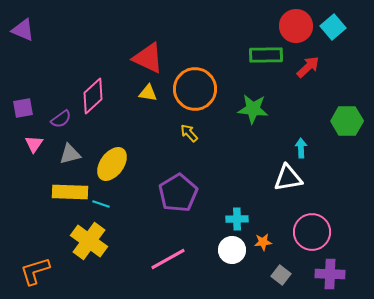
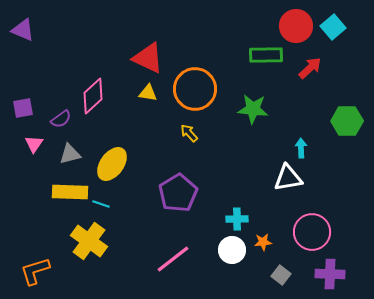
red arrow: moved 2 px right, 1 px down
pink line: moved 5 px right; rotated 9 degrees counterclockwise
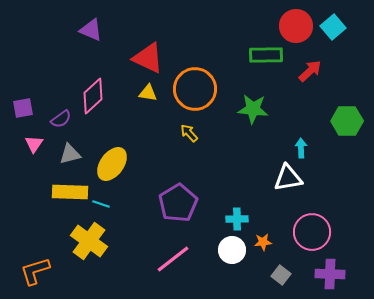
purple triangle: moved 68 px right
red arrow: moved 3 px down
purple pentagon: moved 10 px down
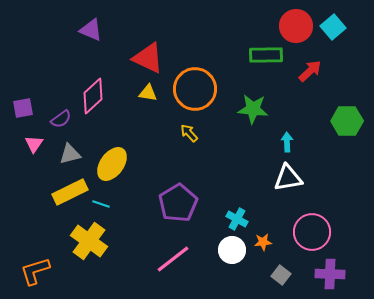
cyan arrow: moved 14 px left, 6 px up
yellow rectangle: rotated 28 degrees counterclockwise
cyan cross: rotated 30 degrees clockwise
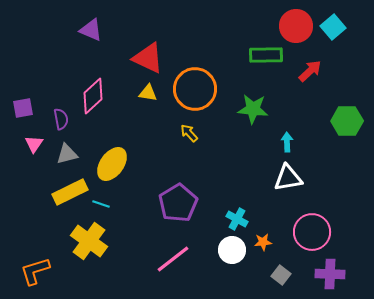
purple semicircle: rotated 65 degrees counterclockwise
gray triangle: moved 3 px left
